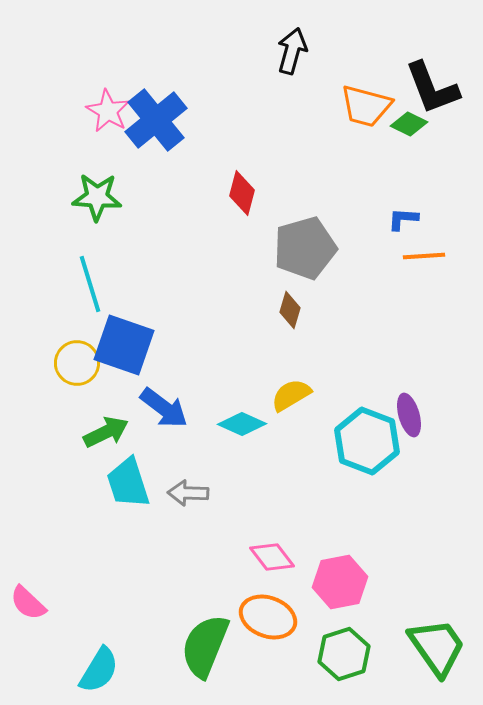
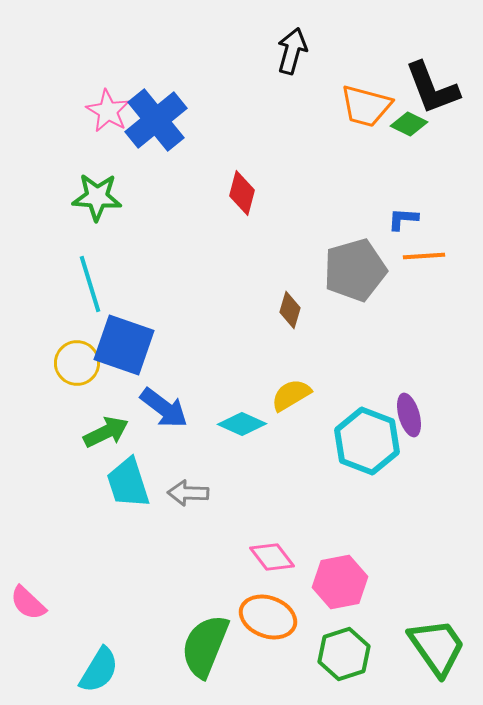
gray pentagon: moved 50 px right, 22 px down
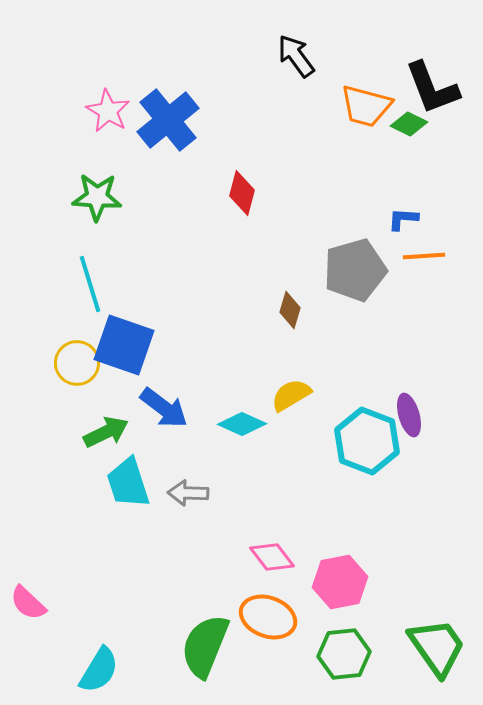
black arrow: moved 4 px right, 5 px down; rotated 51 degrees counterclockwise
blue cross: moved 12 px right
green hexagon: rotated 12 degrees clockwise
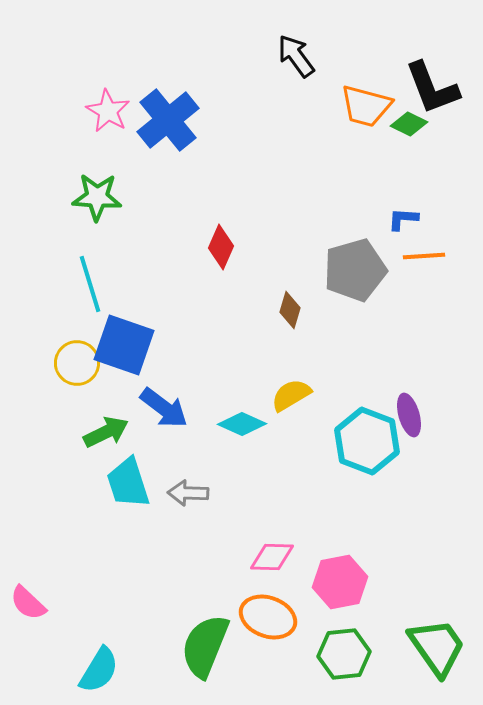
red diamond: moved 21 px left, 54 px down; rotated 9 degrees clockwise
pink diamond: rotated 51 degrees counterclockwise
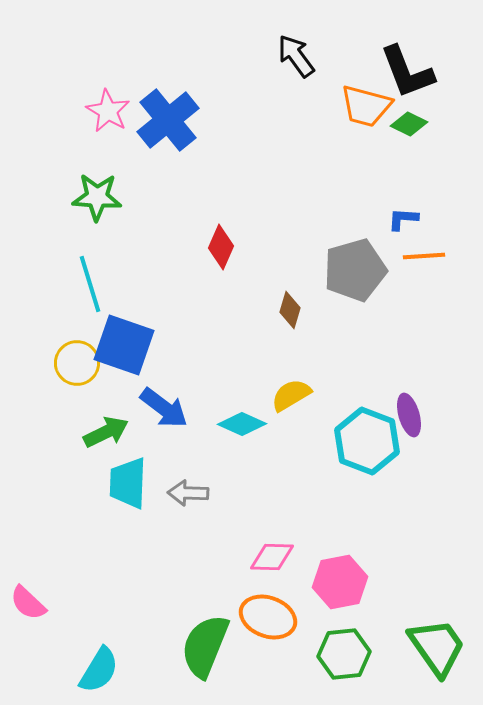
black L-shape: moved 25 px left, 16 px up
cyan trapezoid: rotated 20 degrees clockwise
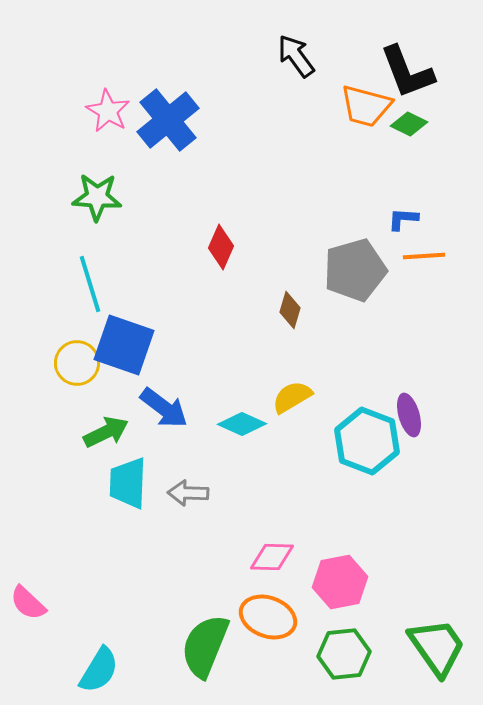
yellow semicircle: moved 1 px right, 2 px down
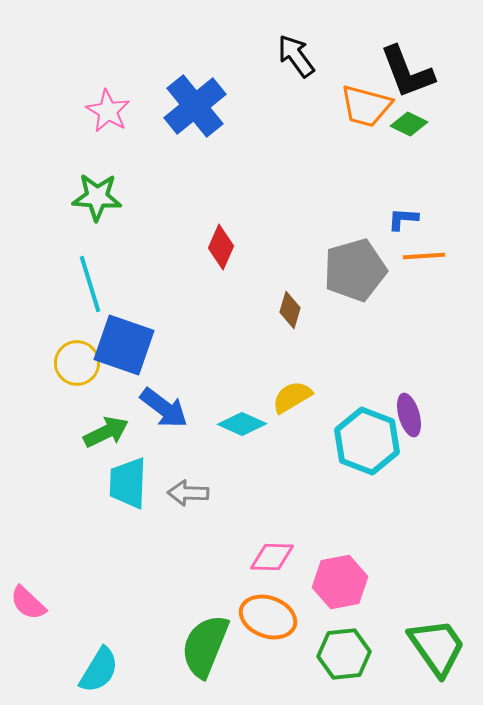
blue cross: moved 27 px right, 14 px up
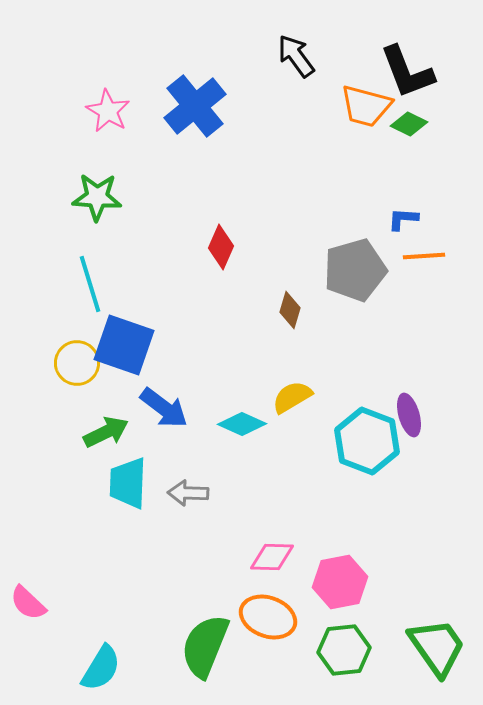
green hexagon: moved 4 px up
cyan semicircle: moved 2 px right, 2 px up
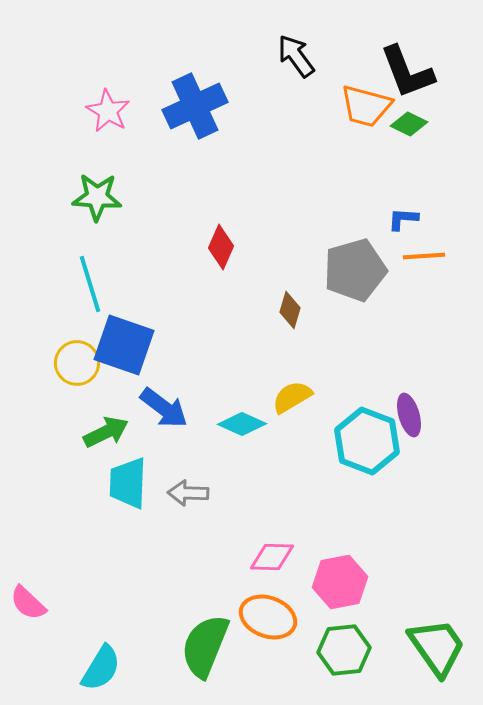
blue cross: rotated 14 degrees clockwise
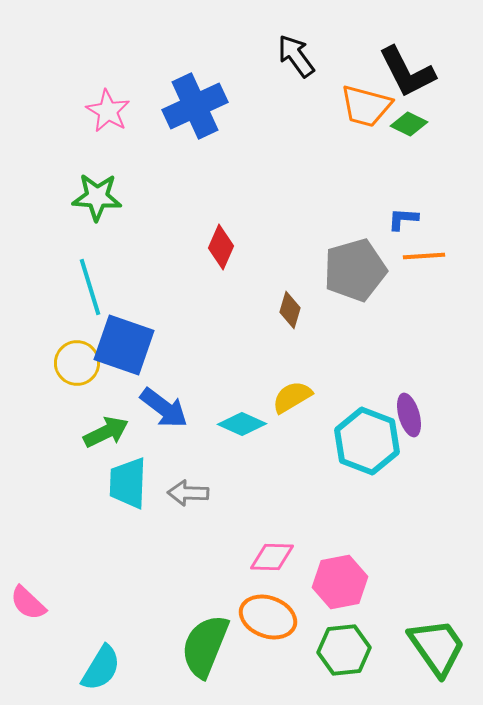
black L-shape: rotated 6 degrees counterclockwise
cyan line: moved 3 px down
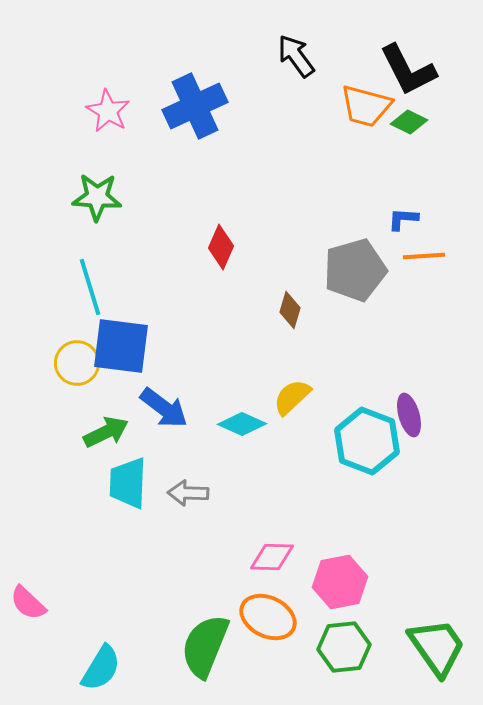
black L-shape: moved 1 px right, 2 px up
green diamond: moved 2 px up
blue square: moved 3 px left, 1 px down; rotated 12 degrees counterclockwise
yellow semicircle: rotated 12 degrees counterclockwise
orange ellipse: rotated 6 degrees clockwise
green hexagon: moved 3 px up
